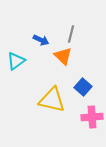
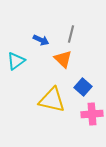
orange triangle: moved 3 px down
pink cross: moved 3 px up
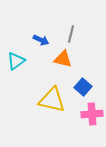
orange triangle: rotated 30 degrees counterclockwise
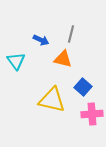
cyan triangle: rotated 30 degrees counterclockwise
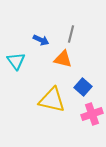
pink cross: rotated 15 degrees counterclockwise
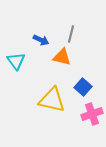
orange triangle: moved 1 px left, 2 px up
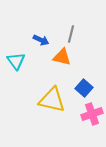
blue square: moved 1 px right, 1 px down
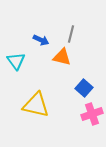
yellow triangle: moved 16 px left, 5 px down
